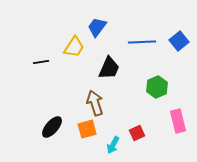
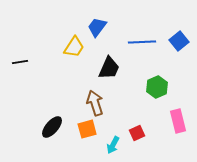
black line: moved 21 px left
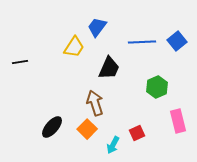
blue square: moved 2 px left
orange square: rotated 30 degrees counterclockwise
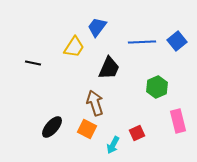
black line: moved 13 px right, 1 px down; rotated 21 degrees clockwise
orange square: rotated 18 degrees counterclockwise
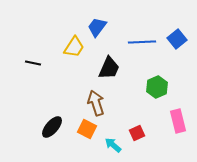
blue square: moved 2 px up
brown arrow: moved 1 px right
cyan arrow: rotated 102 degrees clockwise
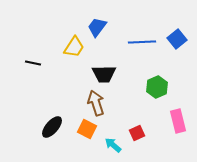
black trapezoid: moved 5 px left, 6 px down; rotated 65 degrees clockwise
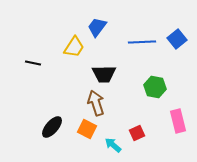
green hexagon: moved 2 px left; rotated 25 degrees counterclockwise
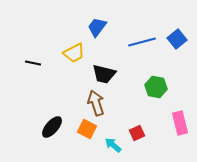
blue line: rotated 12 degrees counterclockwise
yellow trapezoid: moved 6 px down; rotated 30 degrees clockwise
black trapezoid: rotated 15 degrees clockwise
green hexagon: moved 1 px right
pink rectangle: moved 2 px right, 2 px down
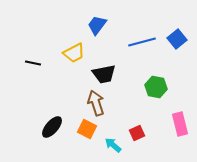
blue trapezoid: moved 2 px up
black trapezoid: rotated 25 degrees counterclockwise
pink rectangle: moved 1 px down
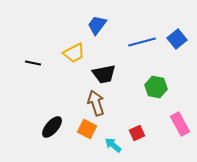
pink rectangle: rotated 15 degrees counterclockwise
